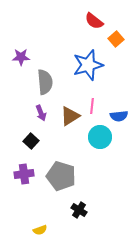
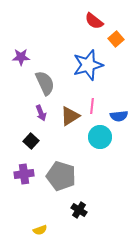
gray semicircle: moved 1 px down; rotated 20 degrees counterclockwise
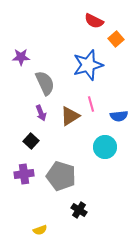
red semicircle: rotated 12 degrees counterclockwise
pink line: moved 1 px left, 2 px up; rotated 21 degrees counterclockwise
cyan circle: moved 5 px right, 10 px down
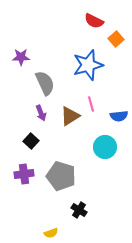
yellow semicircle: moved 11 px right, 3 px down
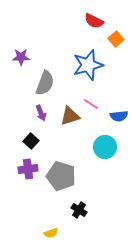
gray semicircle: rotated 45 degrees clockwise
pink line: rotated 42 degrees counterclockwise
brown triangle: rotated 15 degrees clockwise
purple cross: moved 4 px right, 5 px up
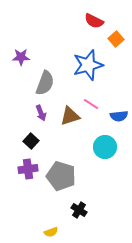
yellow semicircle: moved 1 px up
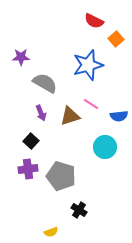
gray semicircle: rotated 80 degrees counterclockwise
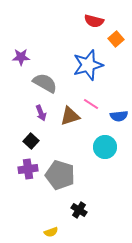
red semicircle: rotated 12 degrees counterclockwise
gray pentagon: moved 1 px left, 1 px up
